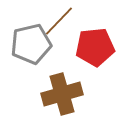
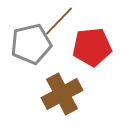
red pentagon: moved 3 px left
brown cross: rotated 12 degrees counterclockwise
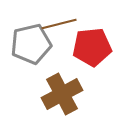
brown line: moved 3 px down; rotated 32 degrees clockwise
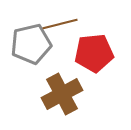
brown line: moved 1 px right
red pentagon: moved 2 px right, 6 px down
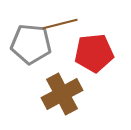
gray pentagon: rotated 18 degrees clockwise
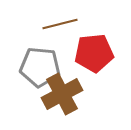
gray pentagon: moved 9 px right, 23 px down
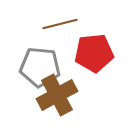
brown cross: moved 5 px left, 1 px down
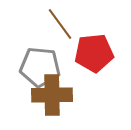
brown line: rotated 68 degrees clockwise
brown cross: moved 5 px left; rotated 27 degrees clockwise
